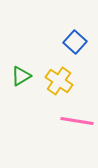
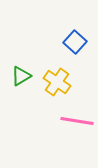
yellow cross: moved 2 px left, 1 px down
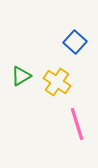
pink line: moved 3 px down; rotated 64 degrees clockwise
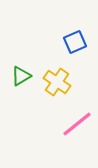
blue square: rotated 25 degrees clockwise
pink line: rotated 68 degrees clockwise
